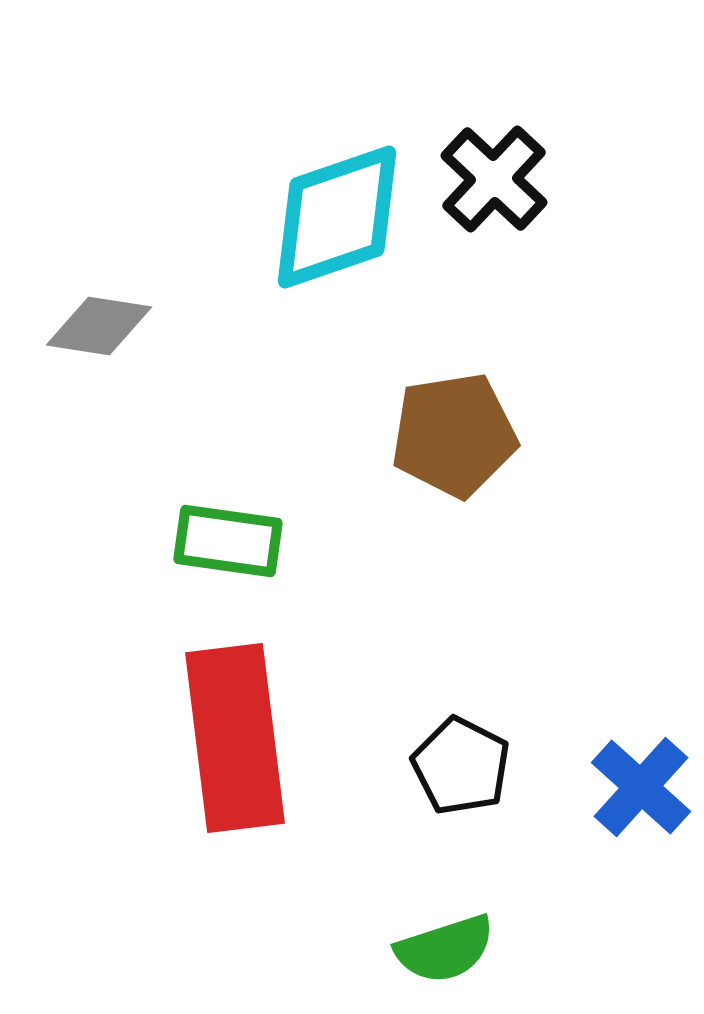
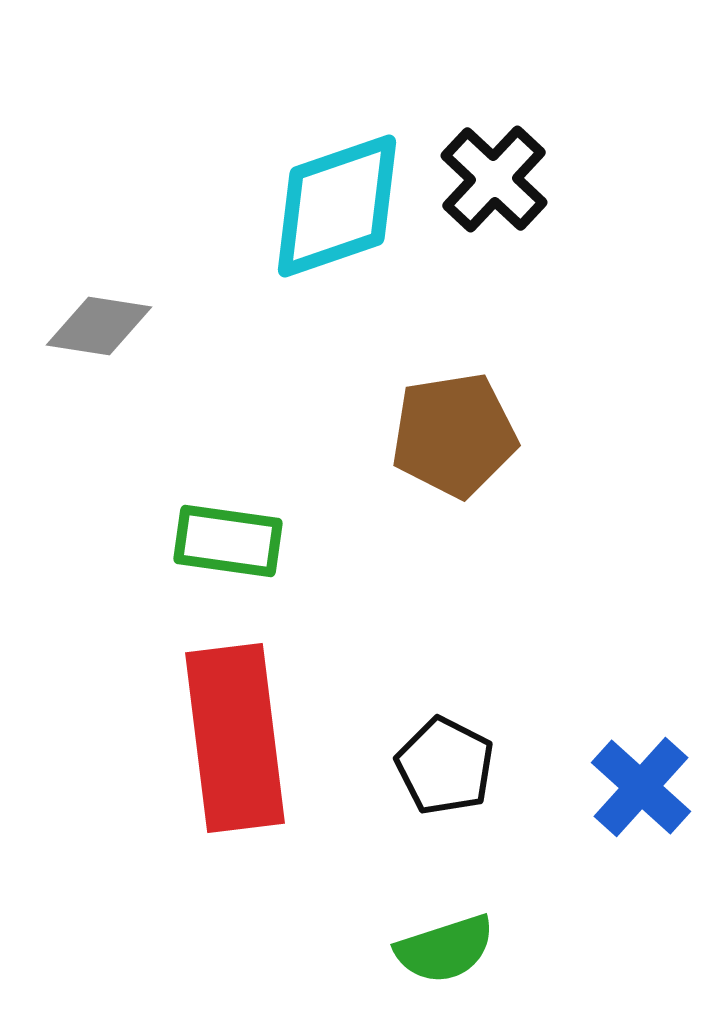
cyan diamond: moved 11 px up
black pentagon: moved 16 px left
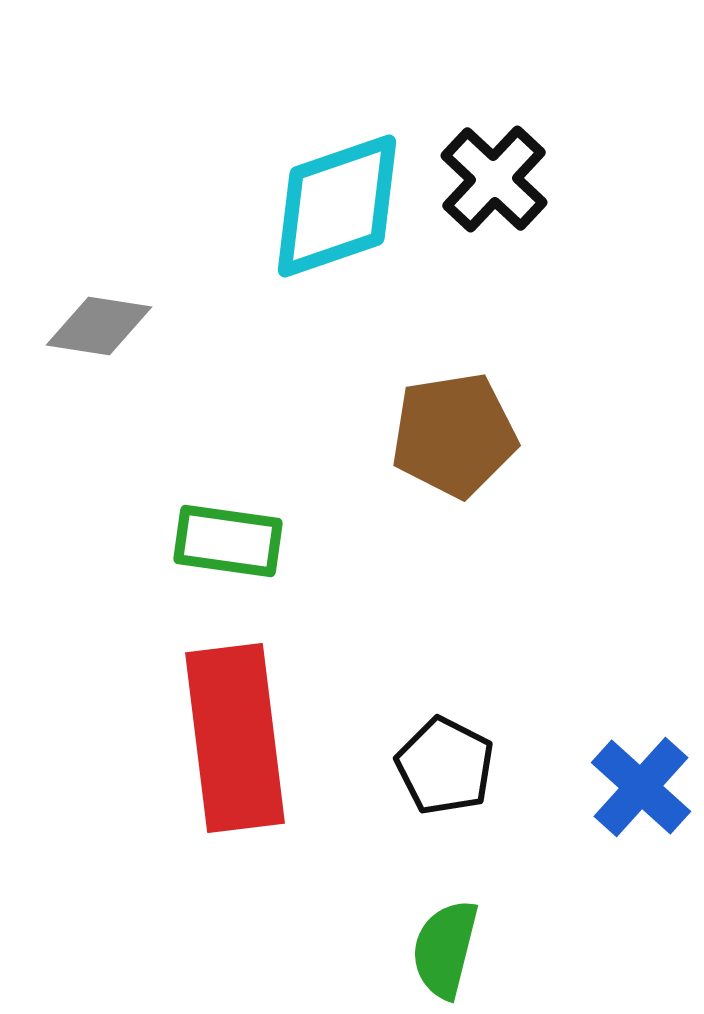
green semicircle: rotated 122 degrees clockwise
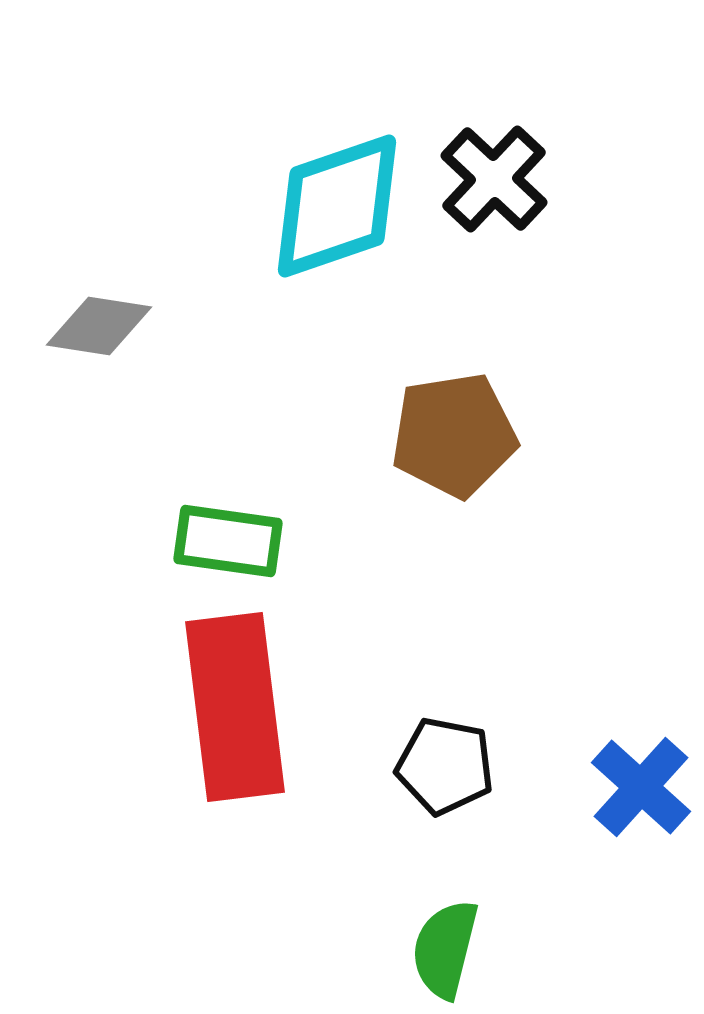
red rectangle: moved 31 px up
black pentagon: rotated 16 degrees counterclockwise
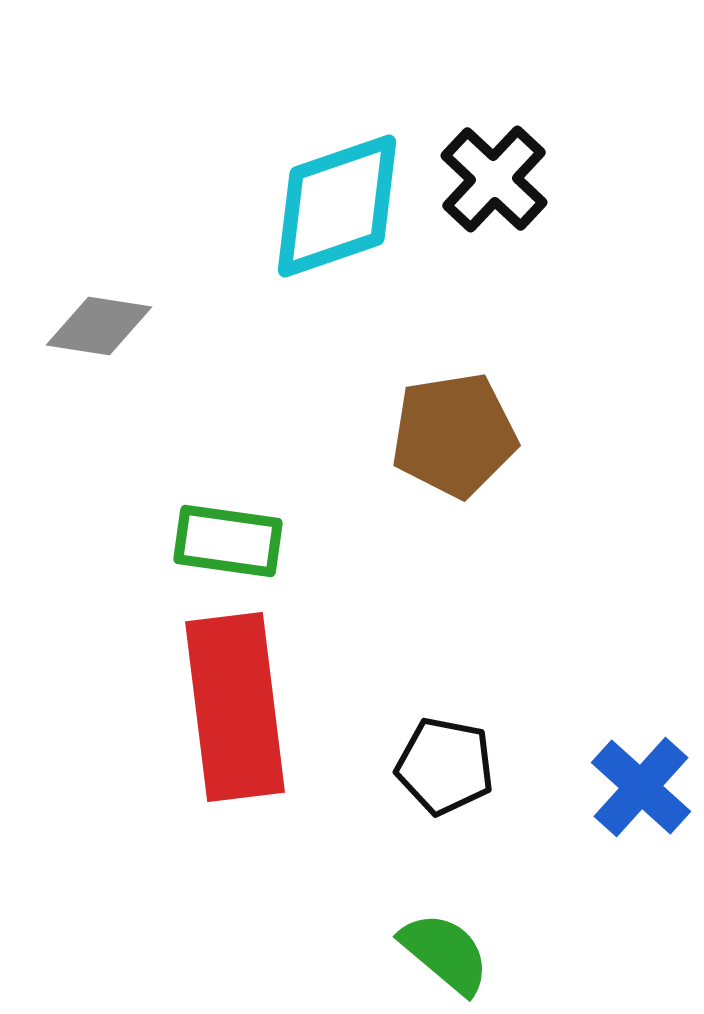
green semicircle: moved 4 px down; rotated 116 degrees clockwise
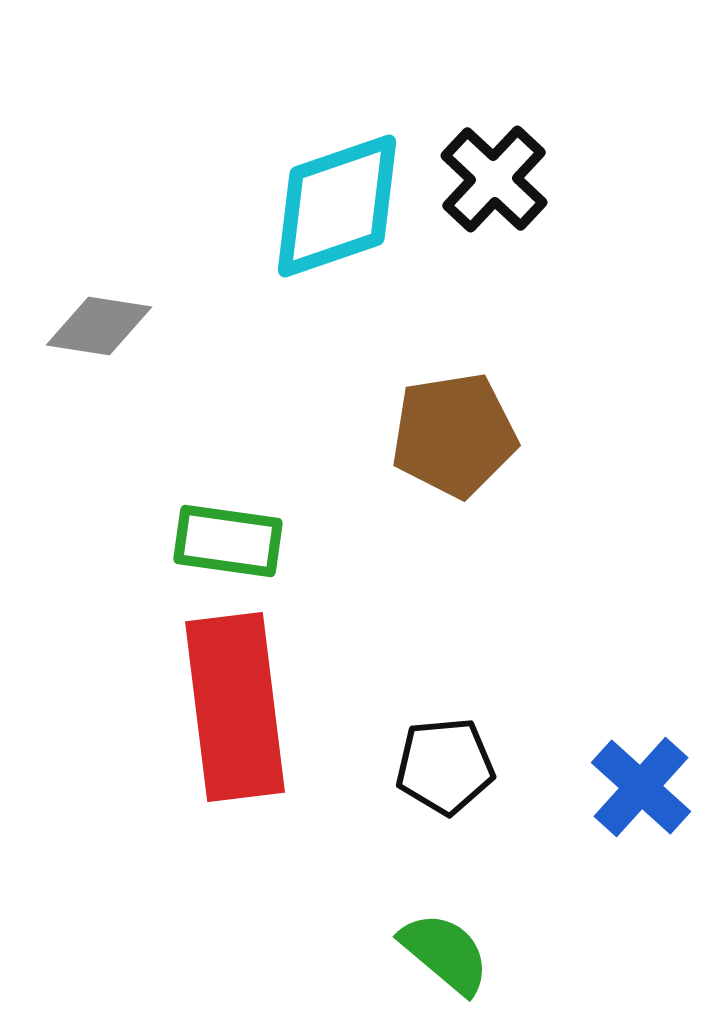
black pentagon: rotated 16 degrees counterclockwise
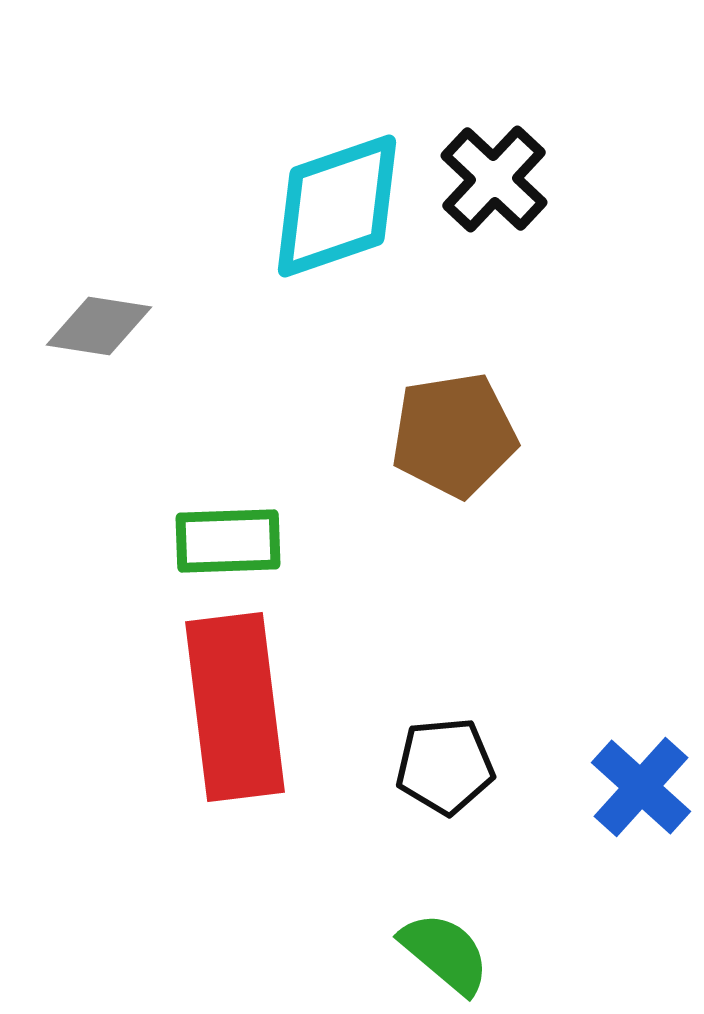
green rectangle: rotated 10 degrees counterclockwise
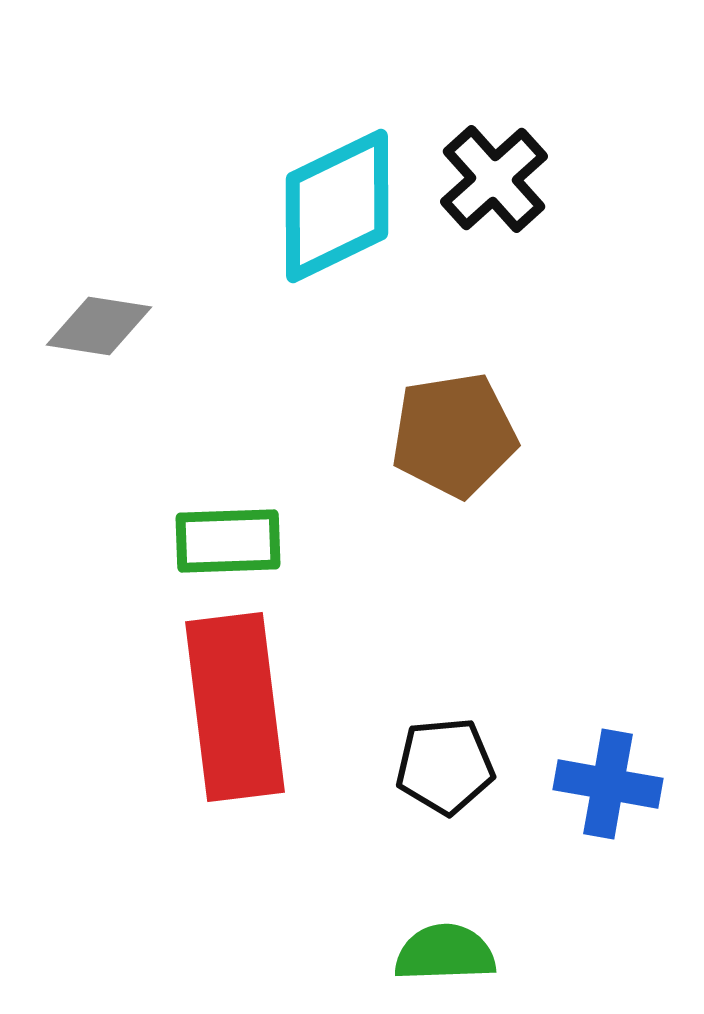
black cross: rotated 5 degrees clockwise
cyan diamond: rotated 7 degrees counterclockwise
blue cross: moved 33 px left, 3 px up; rotated 32 degrees counterclockwise
green semicircle: rotated 42 degrees counterclockwise
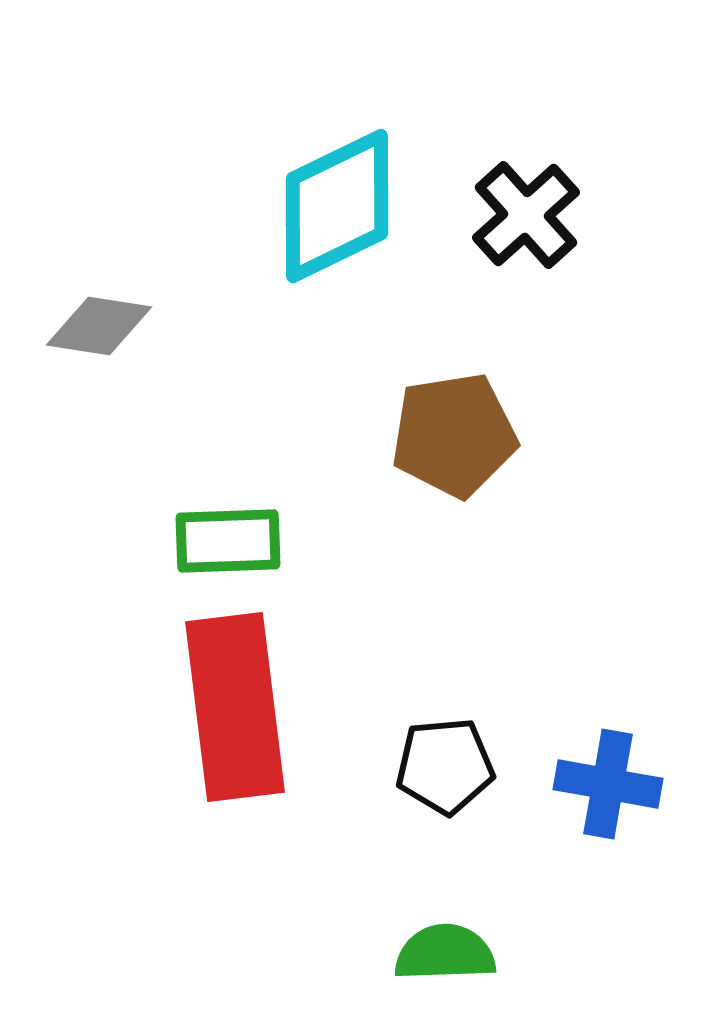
black cross: moved 32 px right, 36 px down
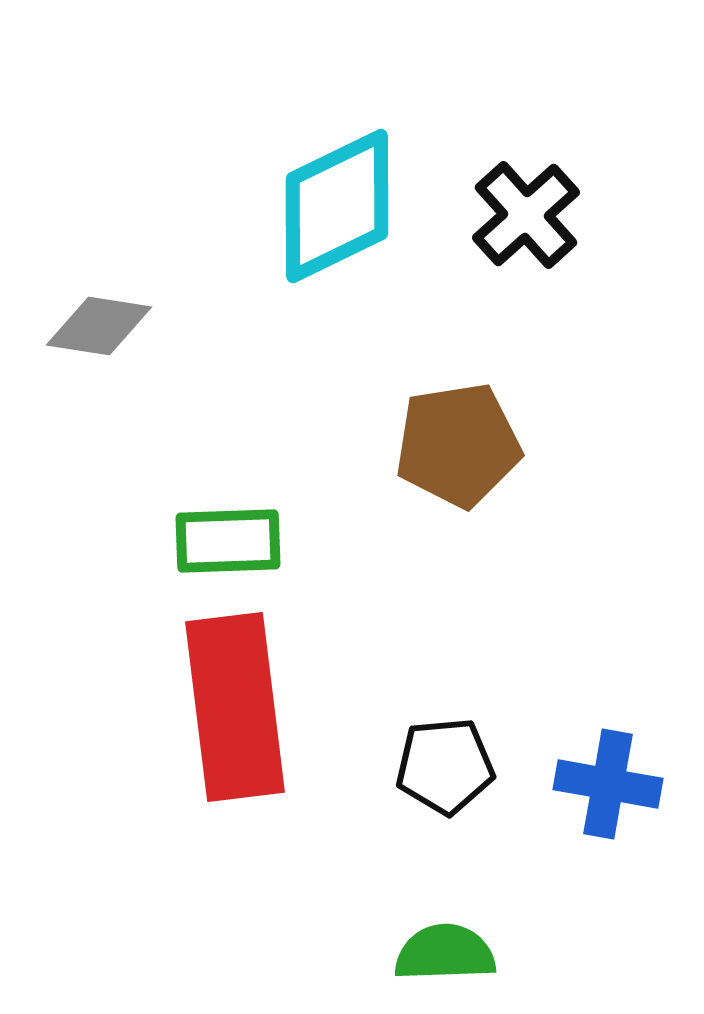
brown pentagon: moved 4 px right, 10 px down
